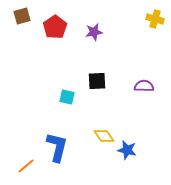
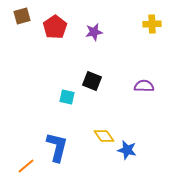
yellow cross: moved 3 px left, 5 px down; rotated 18 degrees counterclockwise
black square: moved 5 px left; rotated 24 degrees clockwise
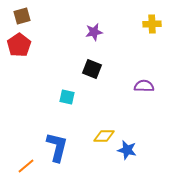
red pentagon: moved 36 px left, 18 px down
black square: moved 12 px up
yellow diamond: rotated 55 degrees counterclockwise
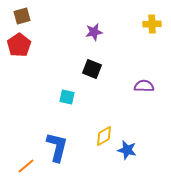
yellow diamond: rotated 30 degrees counterclockwise
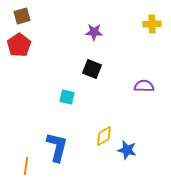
purple star: rotated 12 degrees clockwise
orange line: rotated 42 degrees counterclockwise
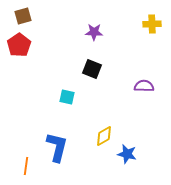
brown square: moved 1 px right
blue star: moved 4 px down
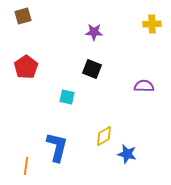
red pentagon: moved 7 px right, 22 px down
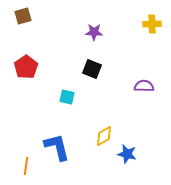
blue L-shape: rotated 28 degrees counterclockwise
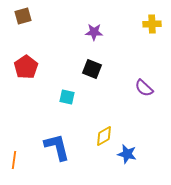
purple semicircle: moved 2 px down; rotated 138 degrees counterclockwise
orange line: moved 12 px left, 6 px up
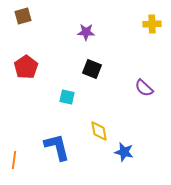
purple star: moved 8 px left
yellow diamond: moved 5 px left, 5 px up; rotated 70 degrees counterclockwise
blue star: moved 3 px left, 2 px up
